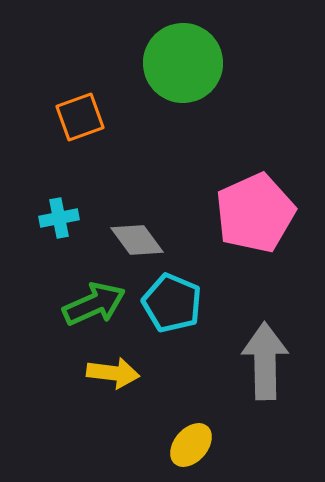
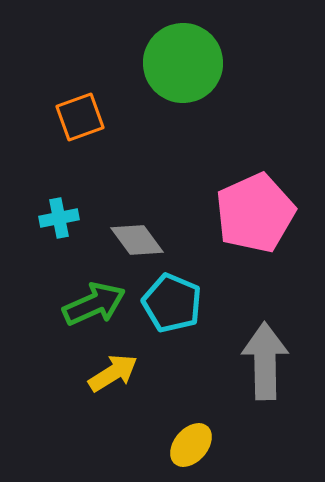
yellow arrow: rotated 39 degrees counterclockwise
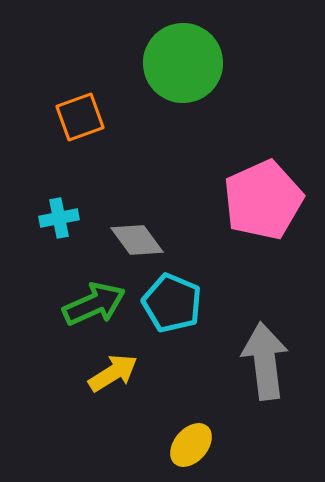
pink pentagon: moved 8 px right, 13 px up
gray arrow: rotated 6 degrees counterclockwise
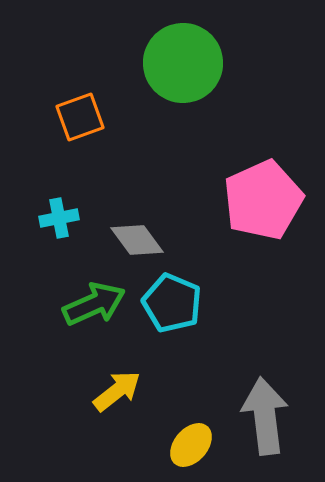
gray arrow: moved 55 px down
yellow arrow: moved 4 px right, 18 px down; rotated 6 degrees counterclockwise
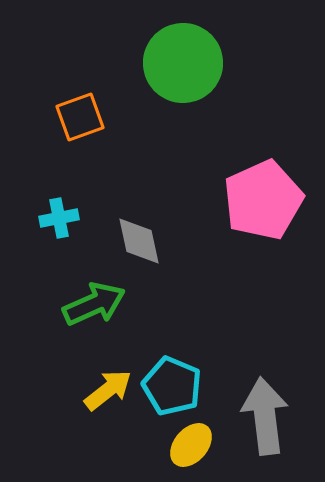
gray diamond: moved 2 px right, 1 px down; rotated 24 degrees clockwise
cyan pentagon: moved 83 px down
yellow arrow: moved 9 px left, 1 px up
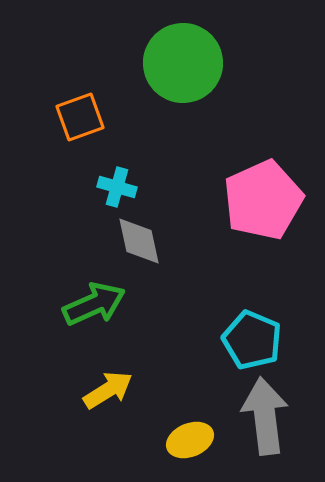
cyan cross: moved 58 px right, 31 px up; rotated 27 degrees clockwise
cyan pentagon: moved 80 px right, 46 px up
yellow arrow: rotated 6 degrees clockwise
yellow ellipse: moved 1 px left, 5 px up; rotated 27 degrees clockwise
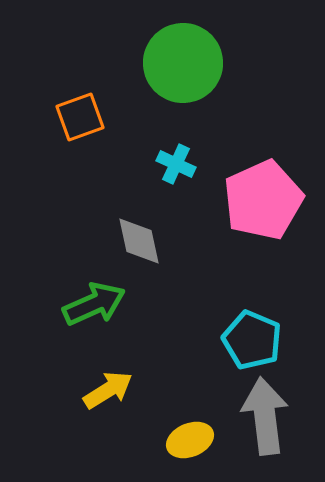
cyan cross: moved 59 px right, 23 px up; rotated 9 degrees clockwise
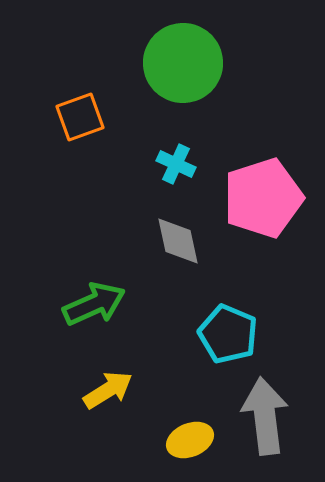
pink pentagon: moved 2 px up; rotated 6 degrees clockwise
gray diamond: moved 39 px right
cyan pentagon: moved 24 px left, 6 px up
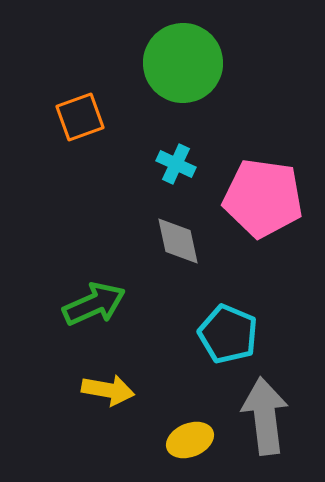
pink pentagon: rotated 26 degrees clockwise
yellow arrow: rotated 42 degrees clockwise
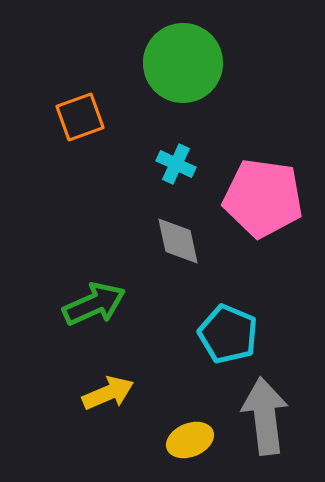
yellow arrow: moved 3 px down; rotated 33 degrees counterclockwise
